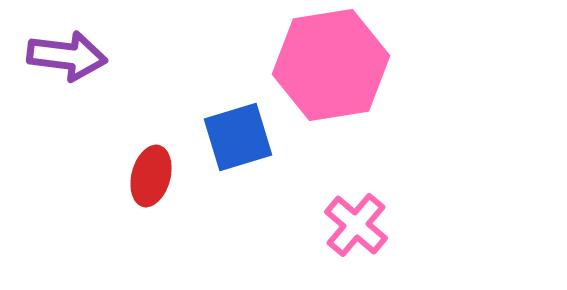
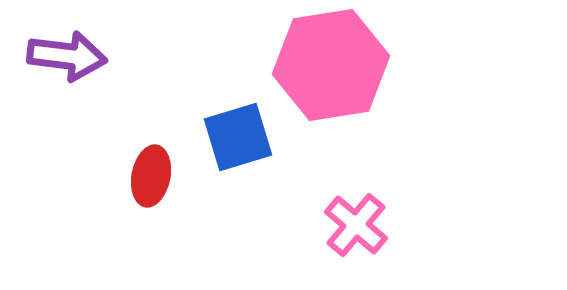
red ellipse: rotated 4 degrees counterclockwise
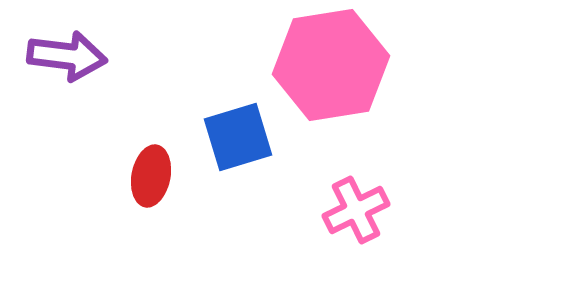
pink cross: moved 15 px up; rotated 24 degrees clockwise
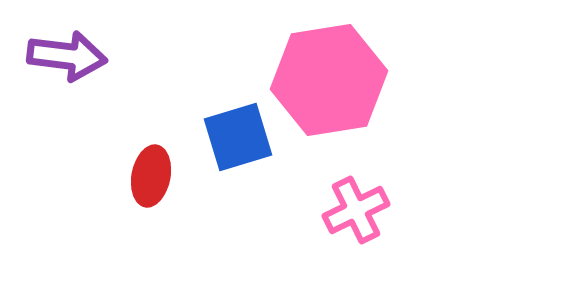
pink hexagon: moved 2 px left, 15 px down
